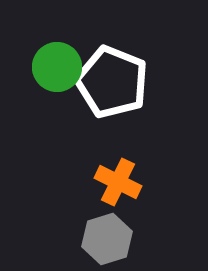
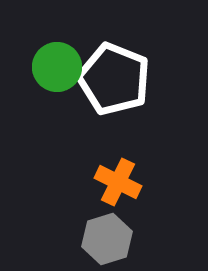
white pentagon: moved 2 px right, 3 px up
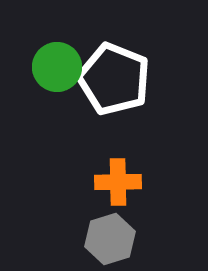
orange cross: rotated 27 degrees counterclockwise
gray hexagon: moved 3 px right
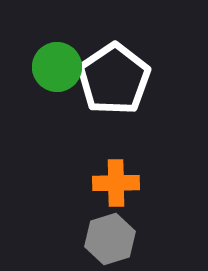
white pentagon: rotated 16 degrees clockwise
orange cross: moved 2 px left, 1 px down
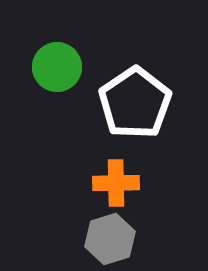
white pentagon: moved 21 px right, 24 px down
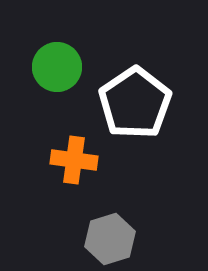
orange cross: moved 42 px left, 23 px up; rotated 9 degrees clockwise
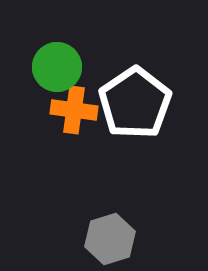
orange cross: moved 50 px up
